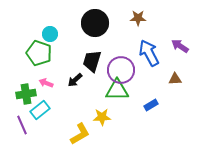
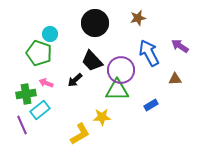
brown star: rotated 14 degrees counterclockwise
black trapezoid: rotated 60 degrees counterclockwise
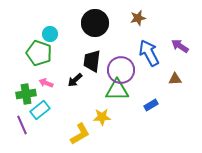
black trapezoid: rotated 50 degrees clockwise
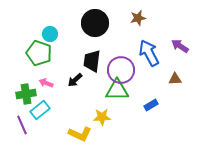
yellow L-shape: rotated 55 degrees clockwise
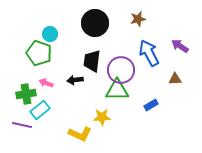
brown star: moved 1 px down
black arrow: rotated 35 degrees clockwise
purple line: rotated 54 degrees counterclockwise
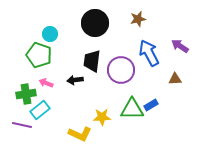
green pentagon: moved 2 px down
green triangle: moved 15 px right, 19 px down
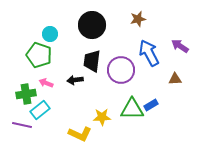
black circle: moved 3 px left, 2 px down
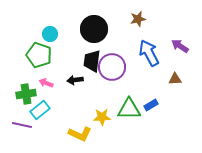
black circle: moved 2 px right, 4 px down
purple circle: moved 9 px left, 3 px up
green triangle: moved 3 px left
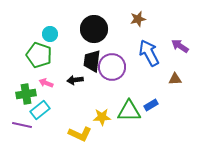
green triangle: moved 2 px down
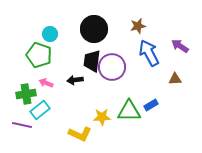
brown star: moved 7 px down
